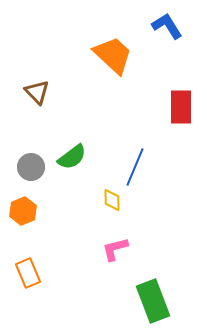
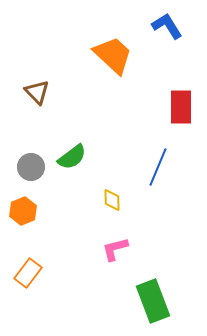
blue line: moved 23 px right
orange rectangle: rotated 60 degrees clockwise
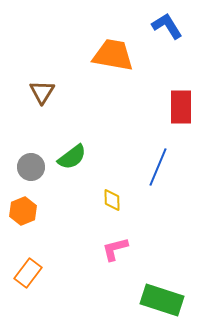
orange trapezoid: rotated 33 degrees counterclockwise
brown triangle: moved 5 px right; rotated 16 degrees clockwise
green rectangle: moved 9 px right, 1 px up; rotated 51 degrees counterclockwise
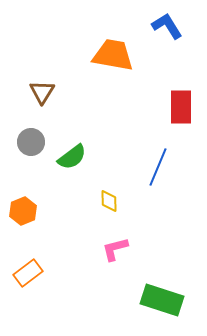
gray circle: moved 25 px up
yellow diamond: moved 3 px left, 1 px down
orange rectangle: rotated 16 degrees clockwise
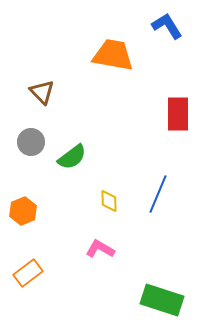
brown triangle: rotated 16 degrees counterclockwise
red rectangle: moved 3 px left, 7 px down
blue line: moved 27 px down
pink L-shape: moved 15 px left; rotated 44 degrees clockwise
